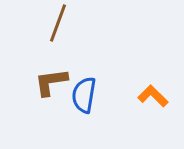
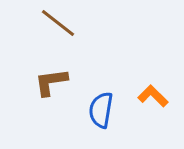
brown line: rotated 72 degrees counterclockwise
blue semicircle: moved 17 px right, 15 px down
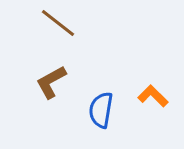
brown L-shape: rotated 21 degrees counterclockwise
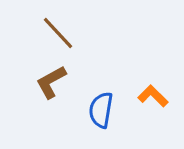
brown line: moved 10 px down; rotated 9 degrees clockwise
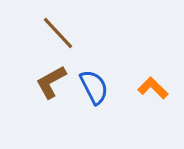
orange L-shape: moved 8 px up
blue semicircle: moved 7 px left, 23 px up; rotated 144 degrees clockwise
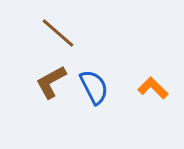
brown line: rotated 6 degrees counterclockwise
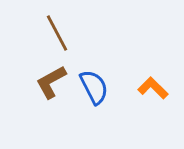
brown line: moved 1 px left; rotated 21 degrees clockwise
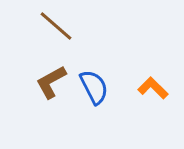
brown line: moved 1 px left, 7 px up; rotated 21 degrees counterclockwise
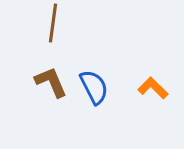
brown line: moved 3 px left, 3 px up; rotated 57 degrees clockwise
brown L-shape: rotated 96 degrees clockwise
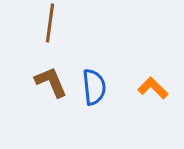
brown line: moved 3 px left
blue semicircle: rotated 21 degrees clockwise
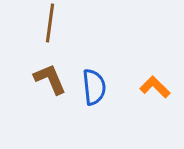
brown L-shape: moved 1 px left, 3 px up
orange L-shape: moved 2 px right, 1 px up
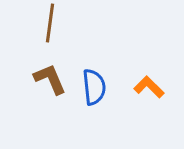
orange L-shape: moved 6 px left
